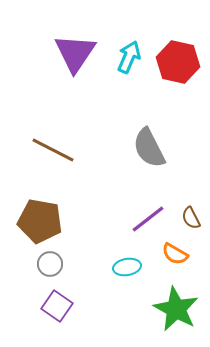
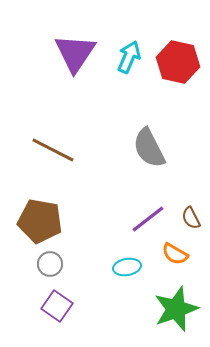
green star: rotated 24 degrees clockwise
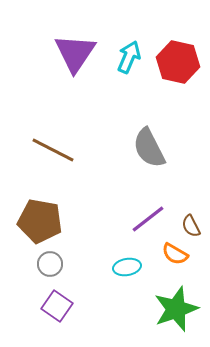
brown semicircle: moved 8 px down
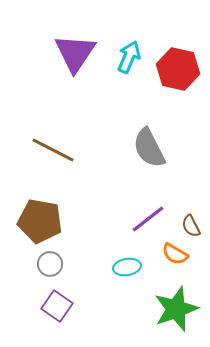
red hexagon: moved 7 px down
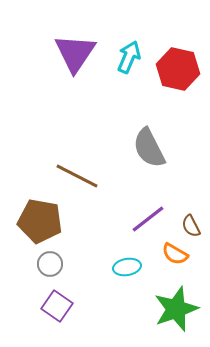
brown line: moved 24 px right, 26 px down
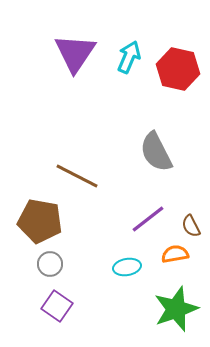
gray semicircle: moved 7 px right, 4 px down
orange semicircle: rotated 140 degrees clockwise
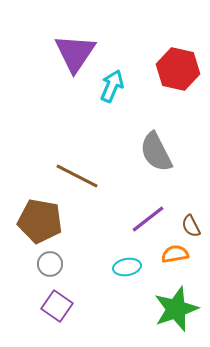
cyan arrow: moved 17 px left, 29 px down
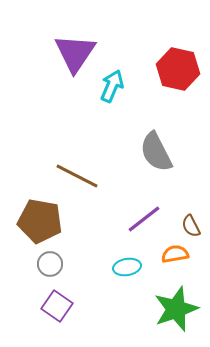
purple line: moved 4 px left
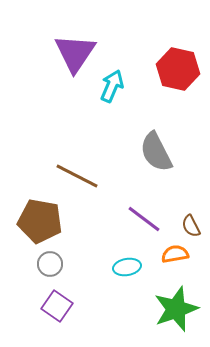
purple line: rotated 75 degrees clockwise
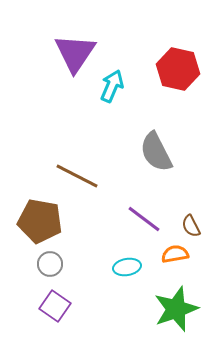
purple square: moved 2 px left
